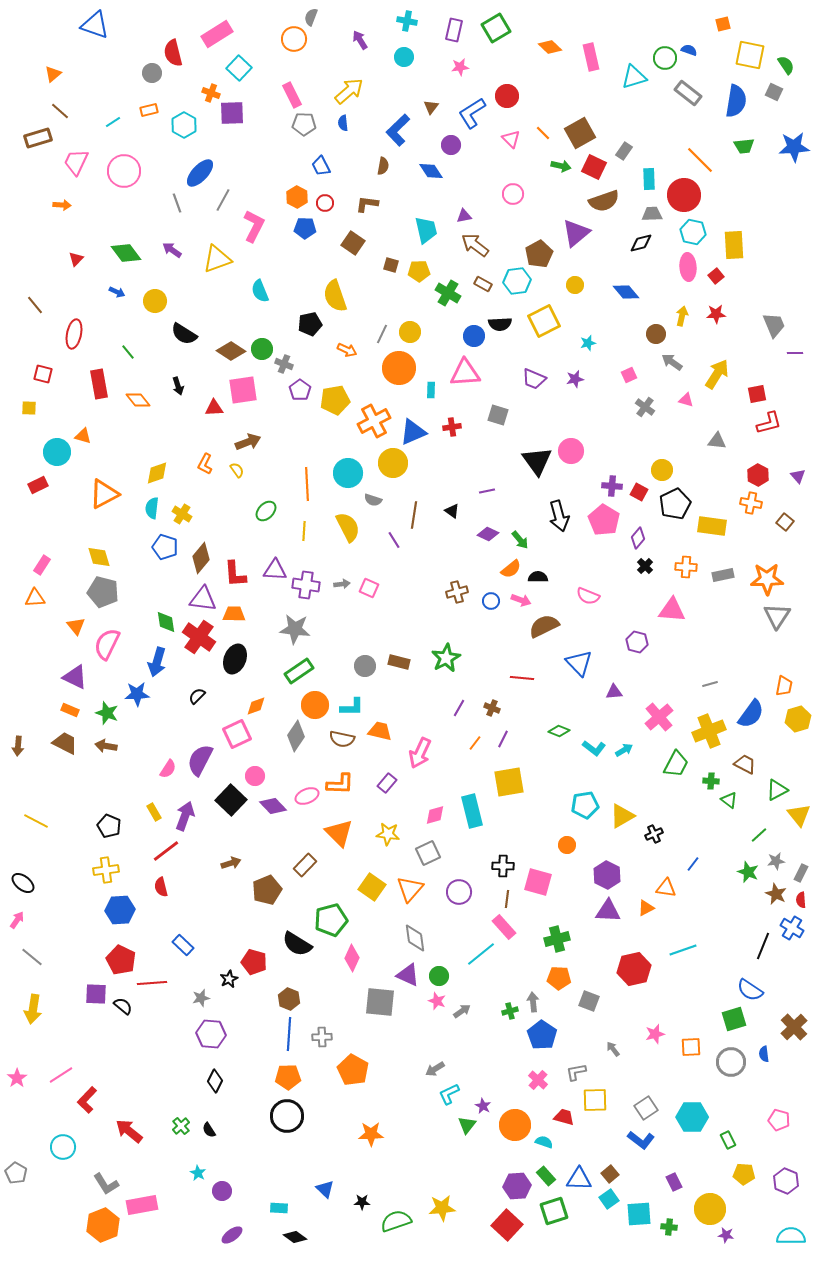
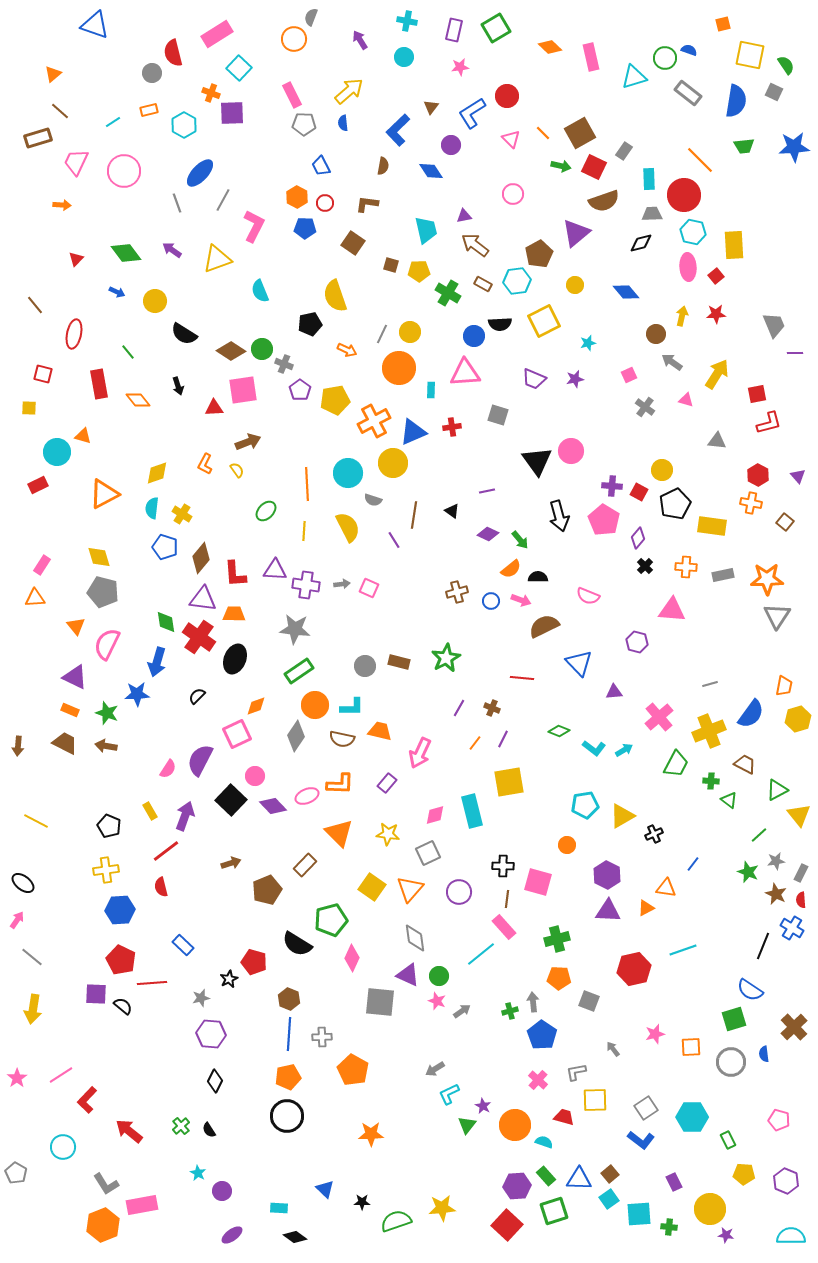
yellow rectangle at (154, 812): moved 4 px left, 1 px up
orange pentagon at (288, 1077): rotated 10 degrees counterclockwise
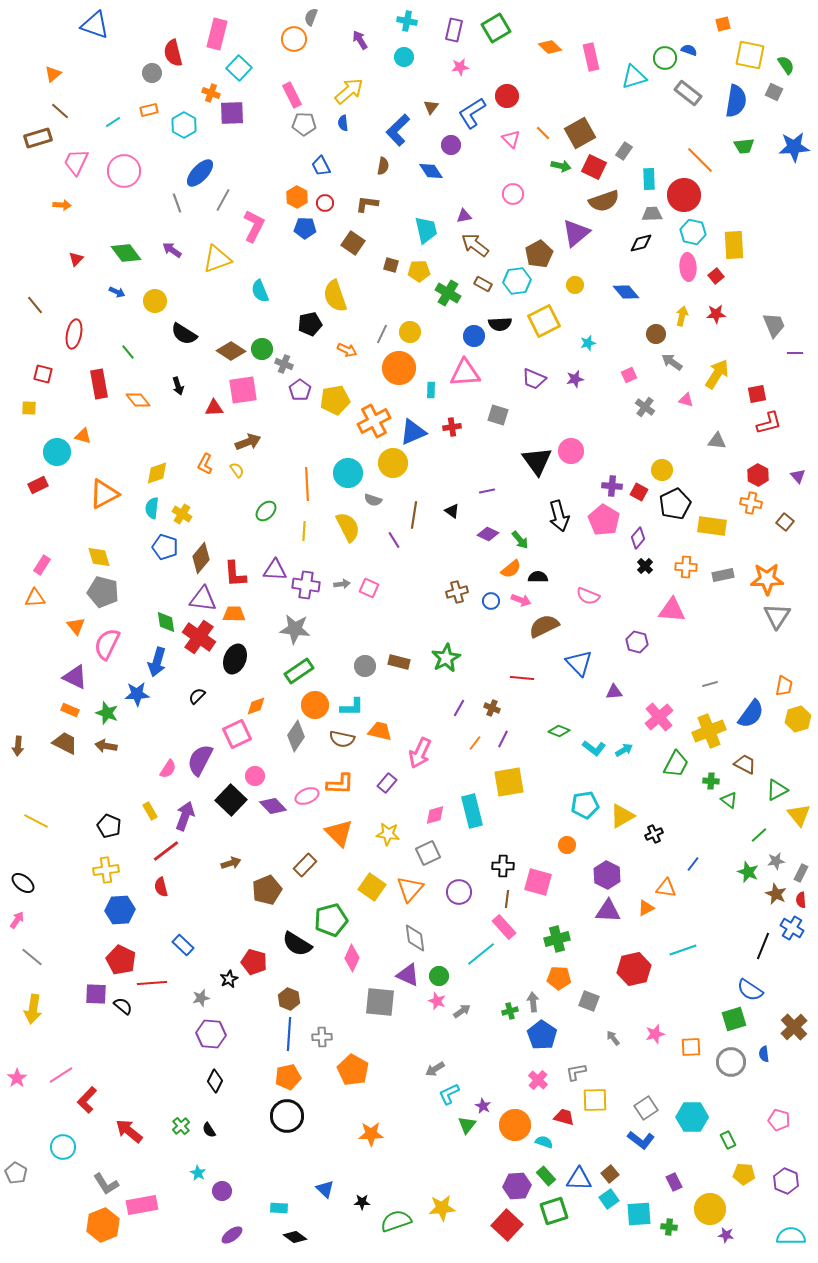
pink rectangle at (217, 34): rotated 44 degrees counterclockwise
gray arrow at (613, 1049): moved 11 px up
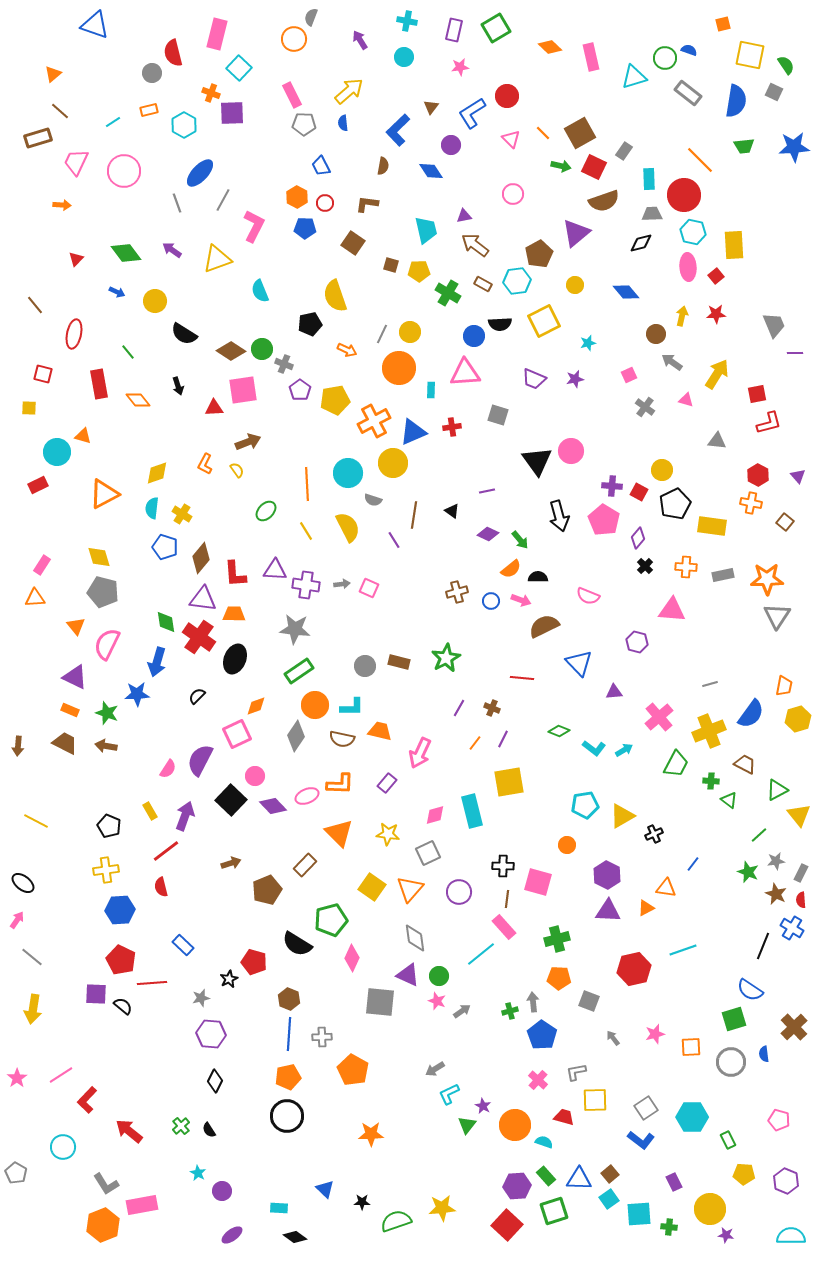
yellow line at (304, 531): moved 2 px right; rotated 36 degrees counterclockwise
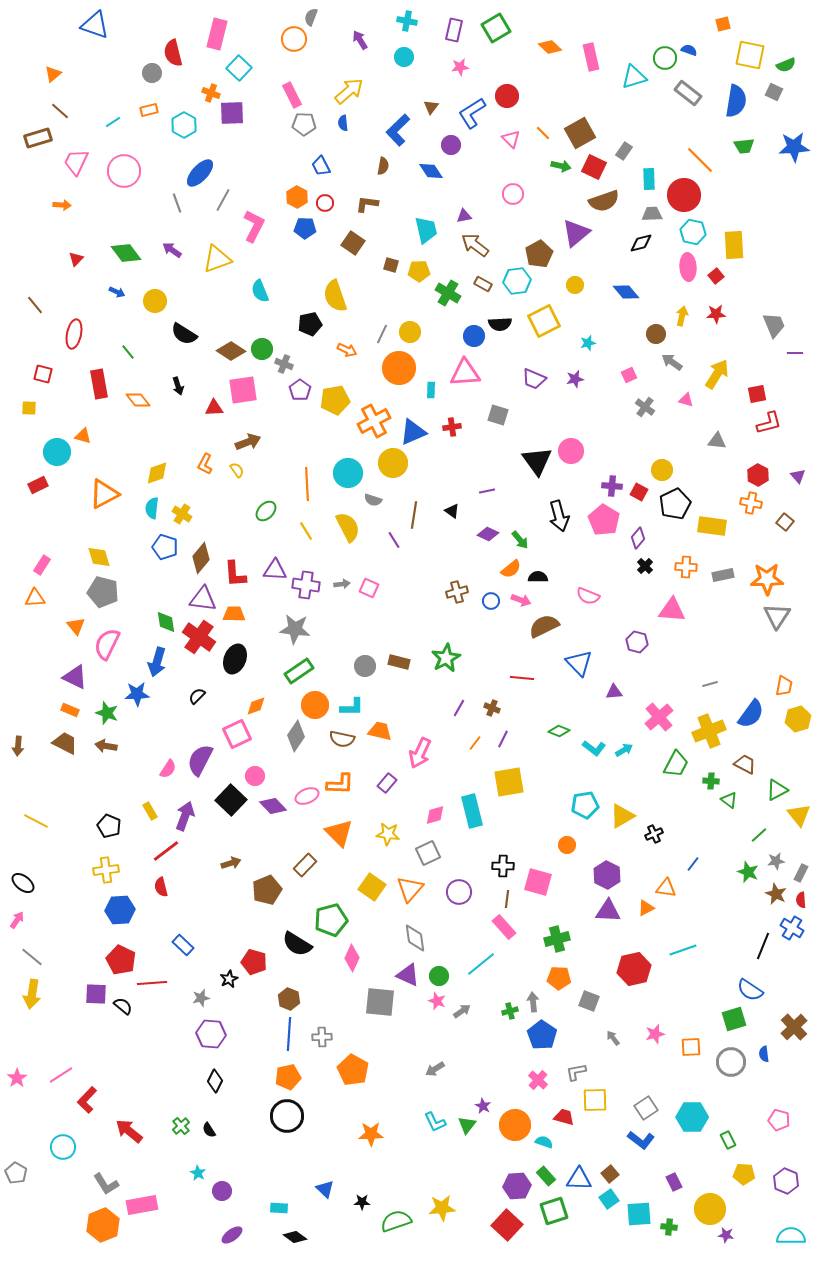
green semicircle at (786, 65): rotated 102 degrees clockwise
cyan line at (481, 954): moved 10 px down
yellow arrow at (33, 1009): moved 1 px left, 15 px up
cyan L-shape at (449, 1094): moved 14 px left, 28 px down; rotated 90 degrees counterclockwise
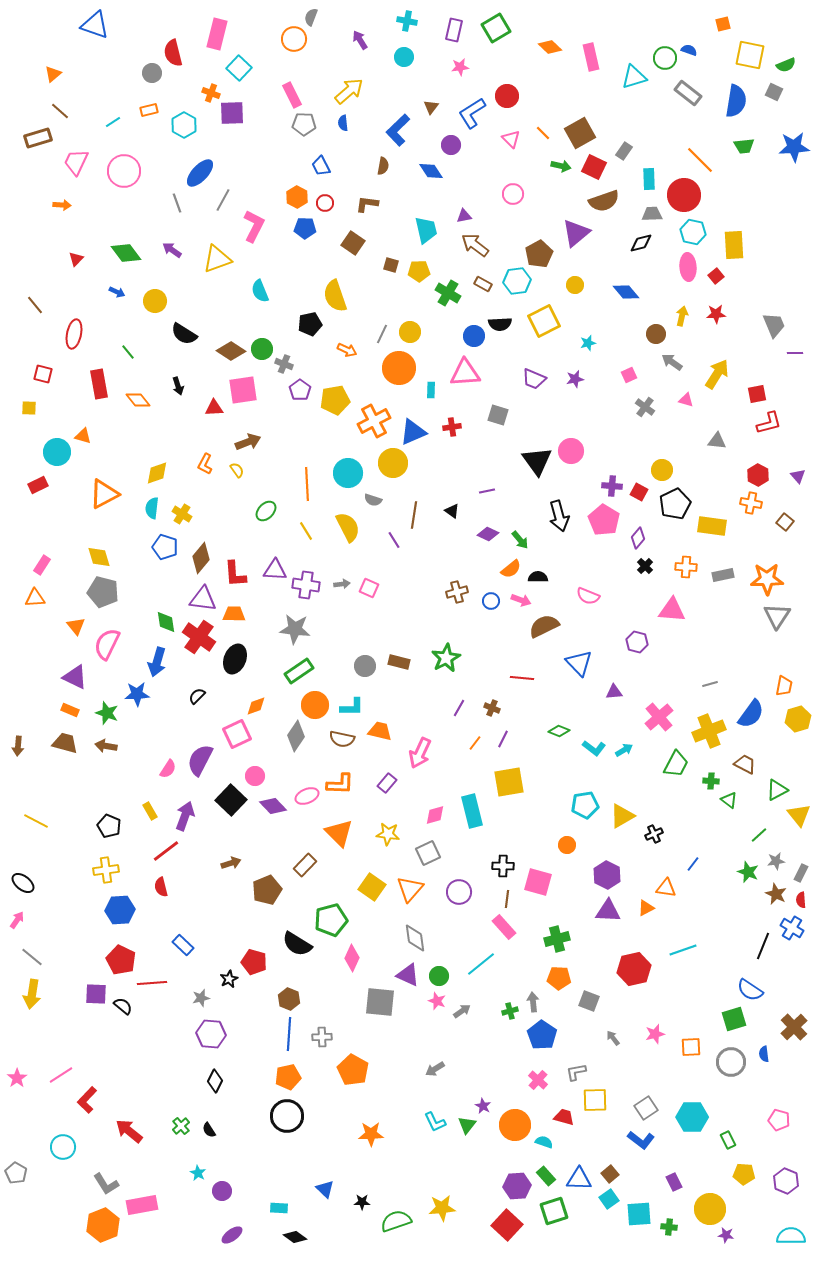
brown trapezoid at (65, 743): rotated 12 degrees counterclockwise
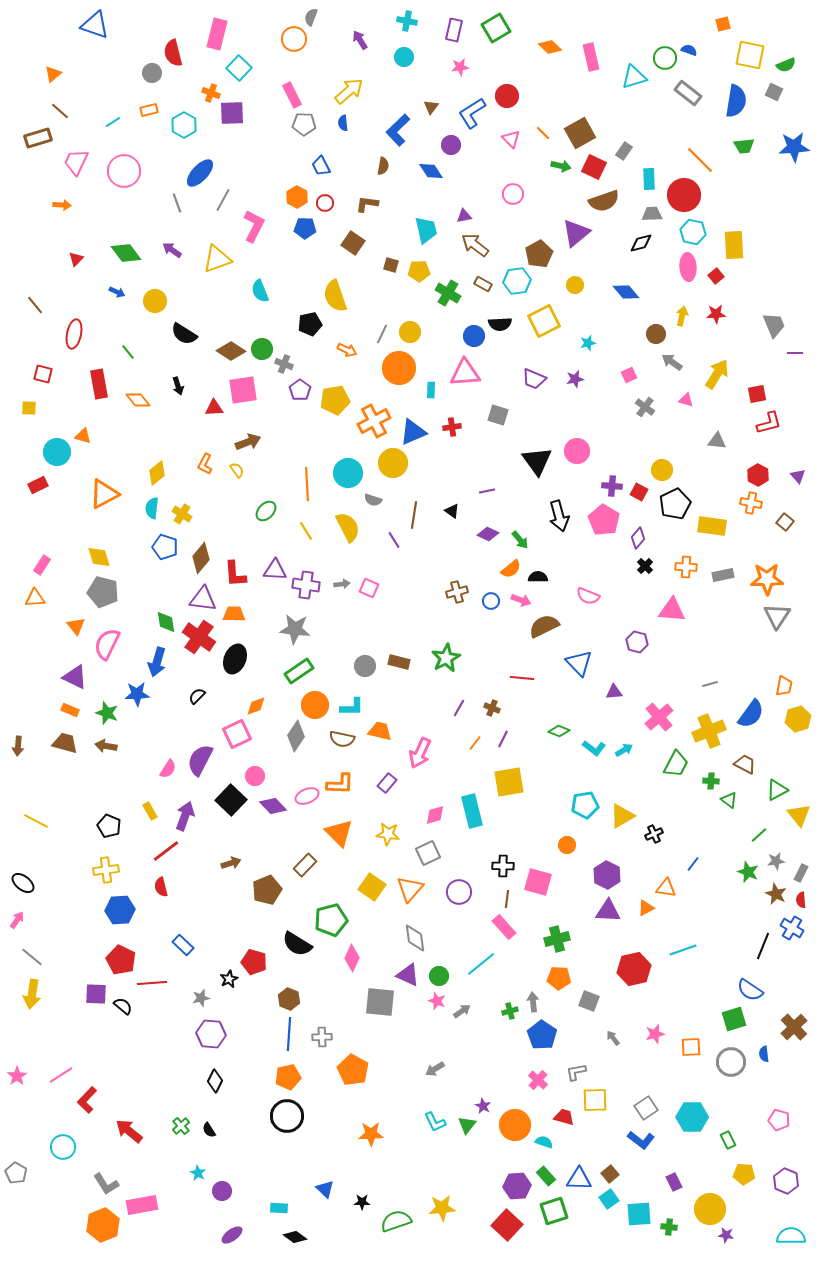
pink circle at (571, 451): moved 6 px right
yellow diamond at (157, 473): rotated 20 degrees counterclockwise
pink star at (17, 1078): moved 2 px up
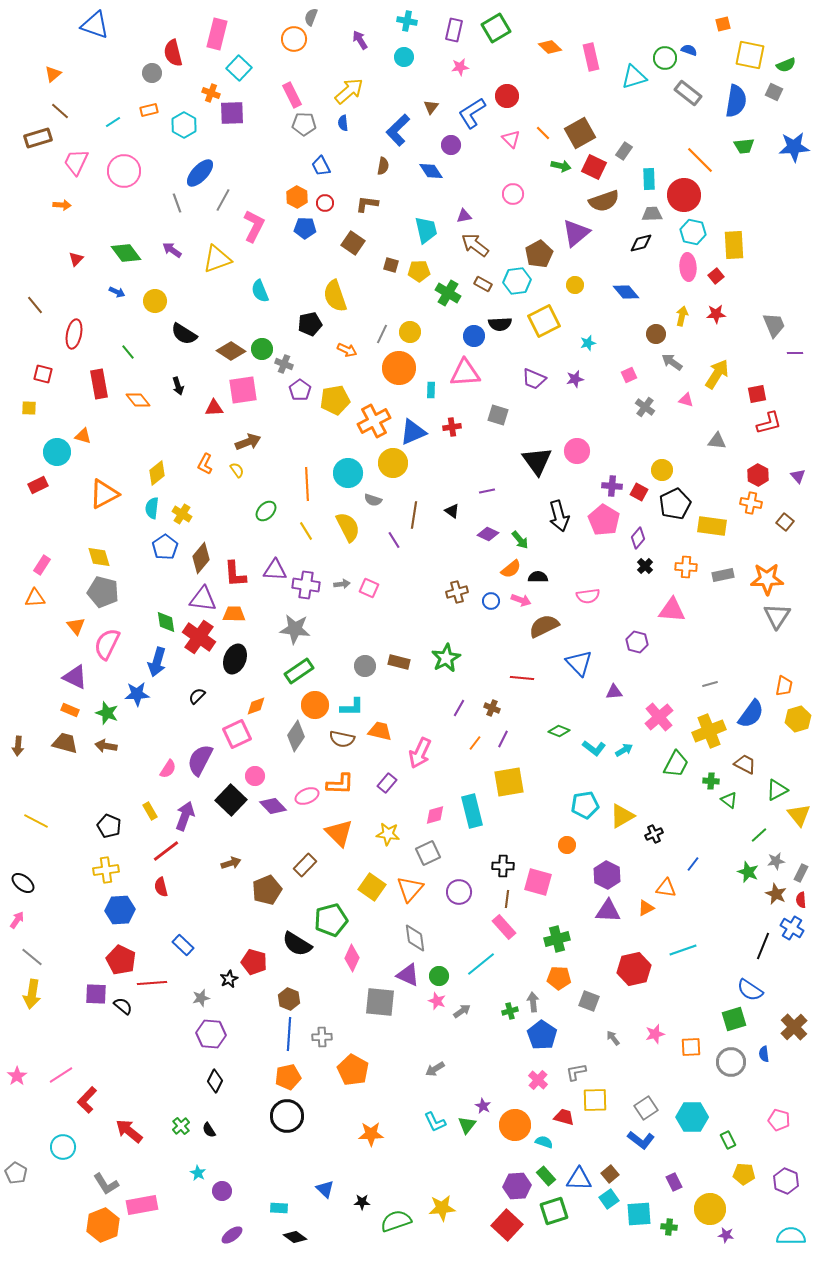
blue pentagon at (165, 547): rotated 20 degrees clockwise
pink semicircle at (588, 596): rotated 30 degrees counterclockwise
